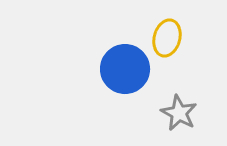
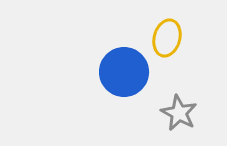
blue circle: moved 1 px left, 3 px down
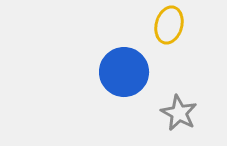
yellow ellipse: moved 2 px right, 13 px up
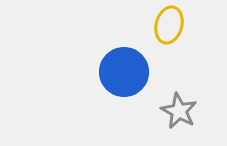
gray star: moved 2 px up
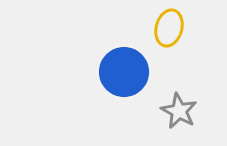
yellow ellipse: moved 3 px down
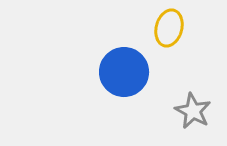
gray star: moved 14 px right
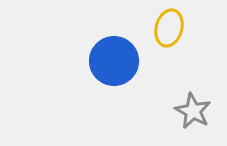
blue circle: moved 10 px left, 11 px up
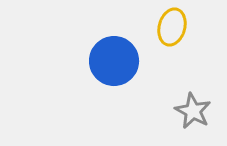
yellow ellipse: moved 3 px right, 1 px up
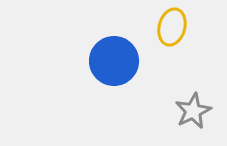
gray star: rotated 18 degrees clockwise
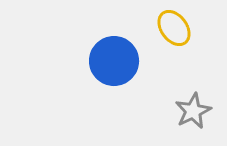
yellow ellipse: moved 2 px right, 1 px down; rotated 51 degrees counterclockwise
